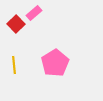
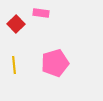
pink rectangle: moved 7 px right; rotated 49 degrees clockwise
pink pentagon: rotated 16 degrees clockwise
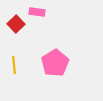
pink rectangle: moved 4 px left, 1 px up
pink pentagon: rotated 16 degrees counterclockwise
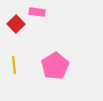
pink pentagon: moved 3 px down
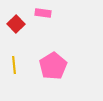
pink rectangle: moved 6 px right, 1 px down
pink pentagon: moved 2 px left
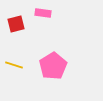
red square: rotated 30 degrees clockwise
yellow line: rotated 66 degrees counterclockwise
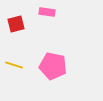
pink rectangle: moved 4 px right, 1 px up
pink pentagon: rotated 28 degrees counterclockwise
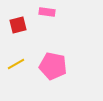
red square: moved 2 px right, 1 px down
yellow line: moved 2 px right, 1 px up; rotated 48 degrees counterclockwise
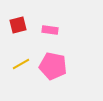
pink rectangle: moved 3 px right, 18 px down
yellow line: moved 5 px right
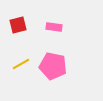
pink rectangle: moved 4 px right, 3 px up
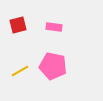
yellow line: moved 1 px left, 7 px down
